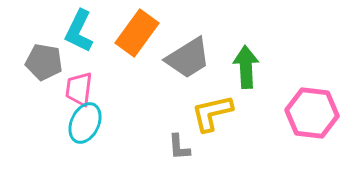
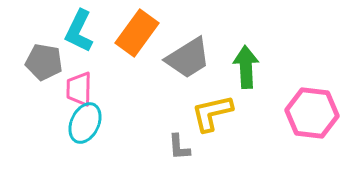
pink trapezoid: rotated 6 degrees counterclockwise
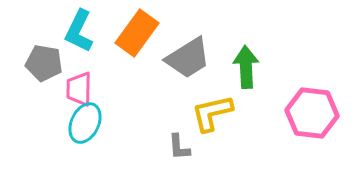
gray pentagon: moved 1 px down
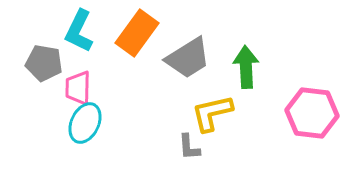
pink trapezoid: moved 1 px left, 1 px up
gray L-shape: moved 10 px right
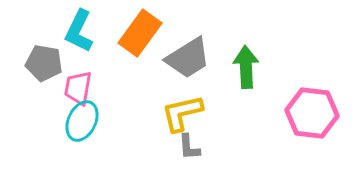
orange rectangle: moved 3 px right
pink trapezoid: rotated 9 degrees clockwise
yellow L-shape: moved 30 px left
cyan ellipse: moved 3 px left, 2 px up
